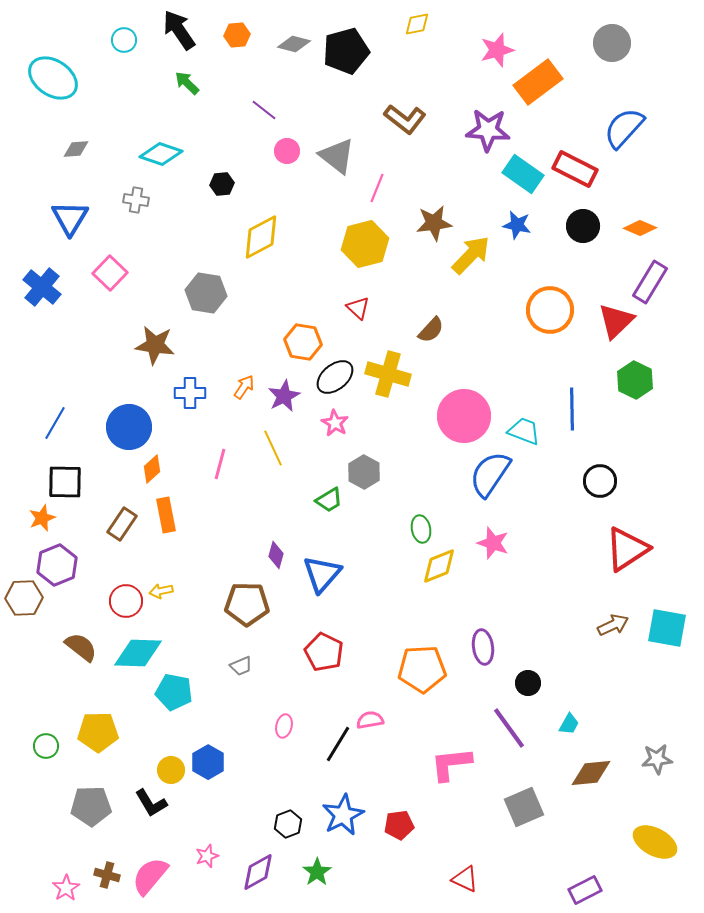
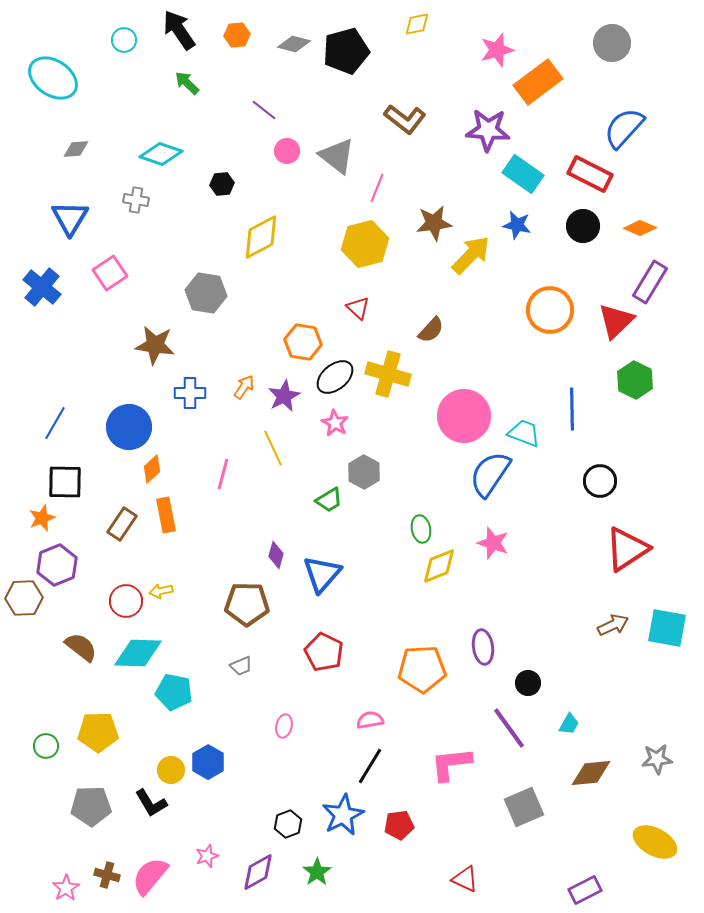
red rectangle at (575, 169): moved 15 px right, 5 px down
pink square at (110, 273): rotated 12 degrees clockwise
cyan trapezoid at (524, 431): moved 2 px down
pink line at (220, 464): moved 3 px right, 10 px down
black line at (338, 744): moved 32 px right, 22 px down
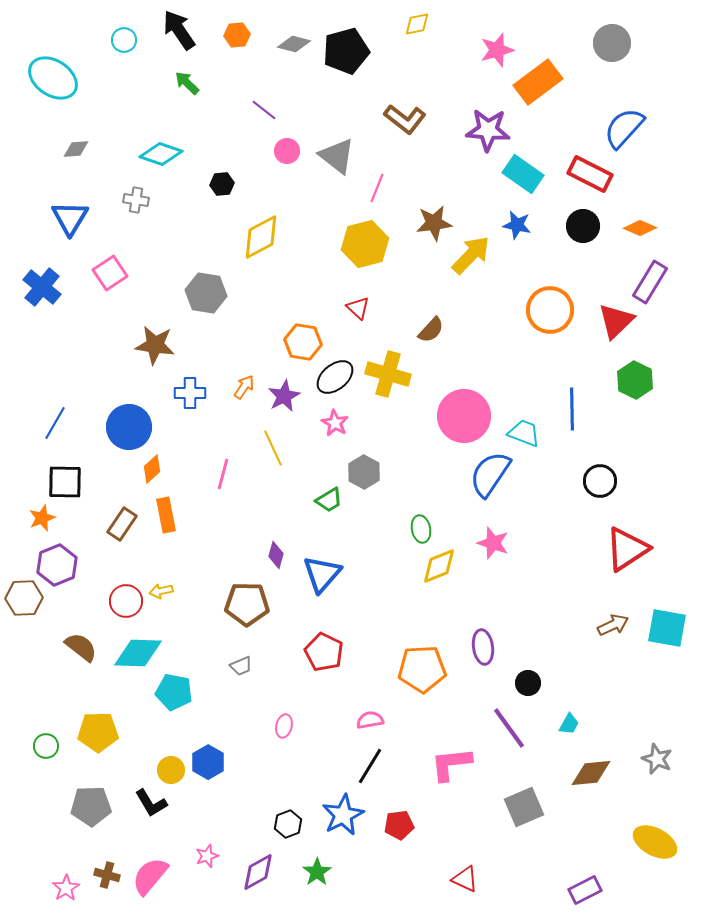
gray star at (657, 759): rotated 28 degrees clockwise
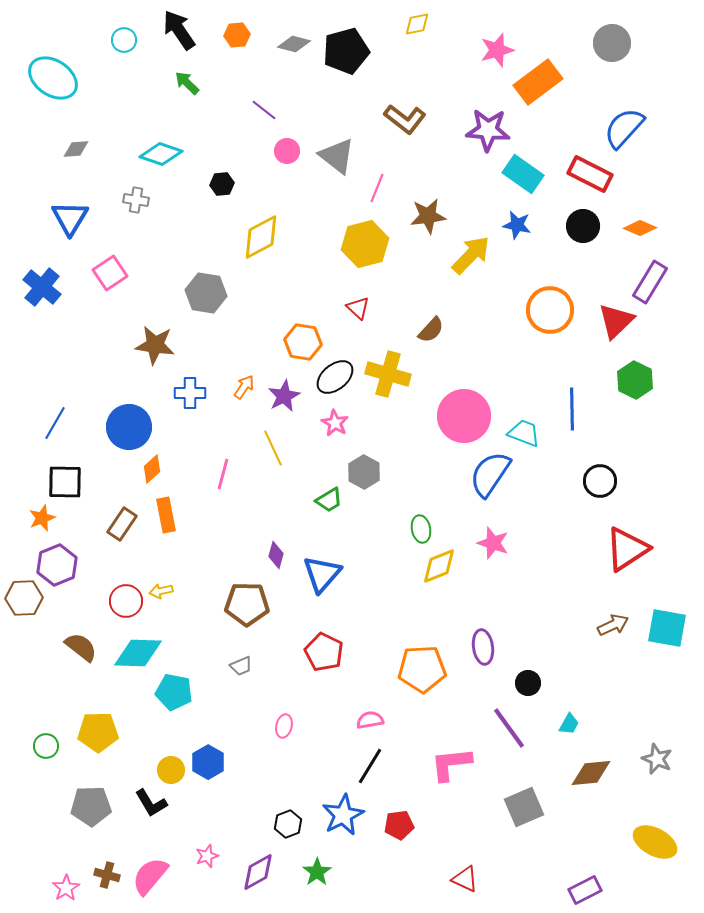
brown star at (434, 223): moved 6 px left, 7 px up
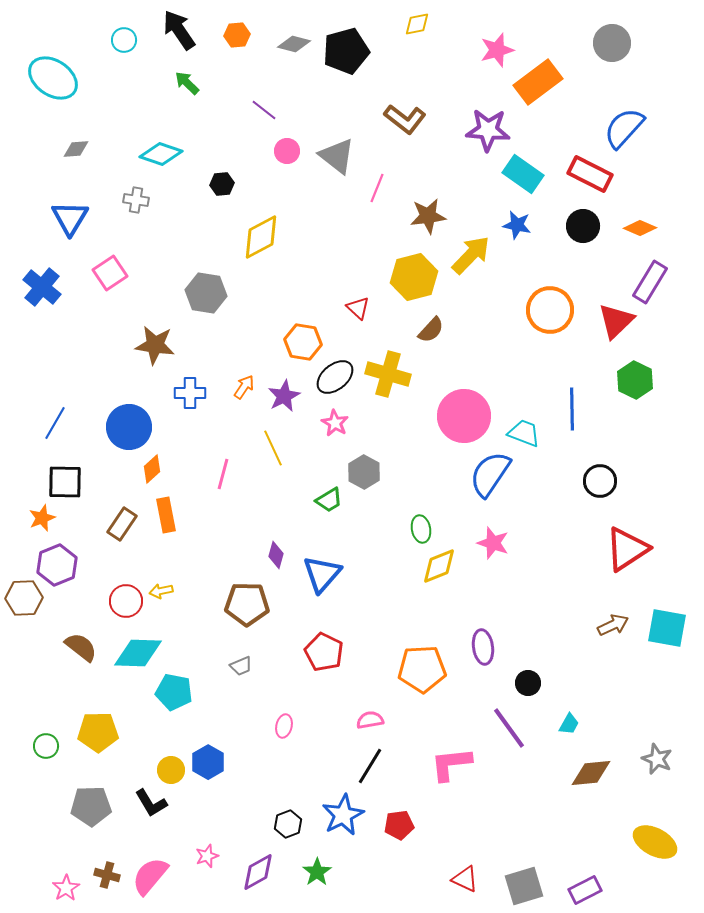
yellow hexagon at (365, 244): moved 49 px right, 33 px down
gray square at (524, 807): moved 79 px down; rotated 6 degrees clockwise
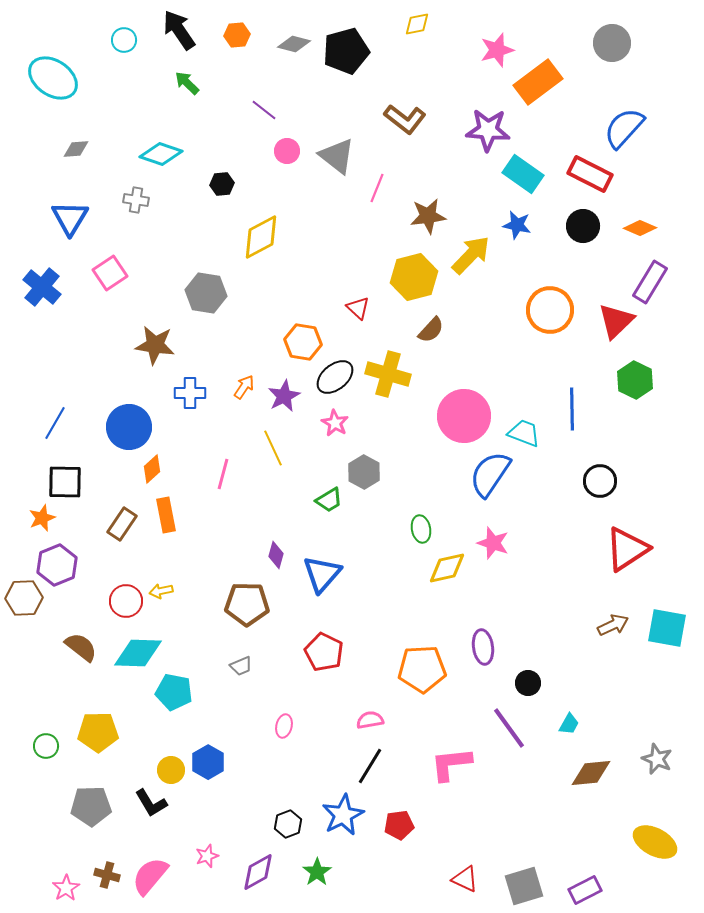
yellow diamond at (439, 566): moved 8 px right, 2 px down; rotated 9 degrees clockwise
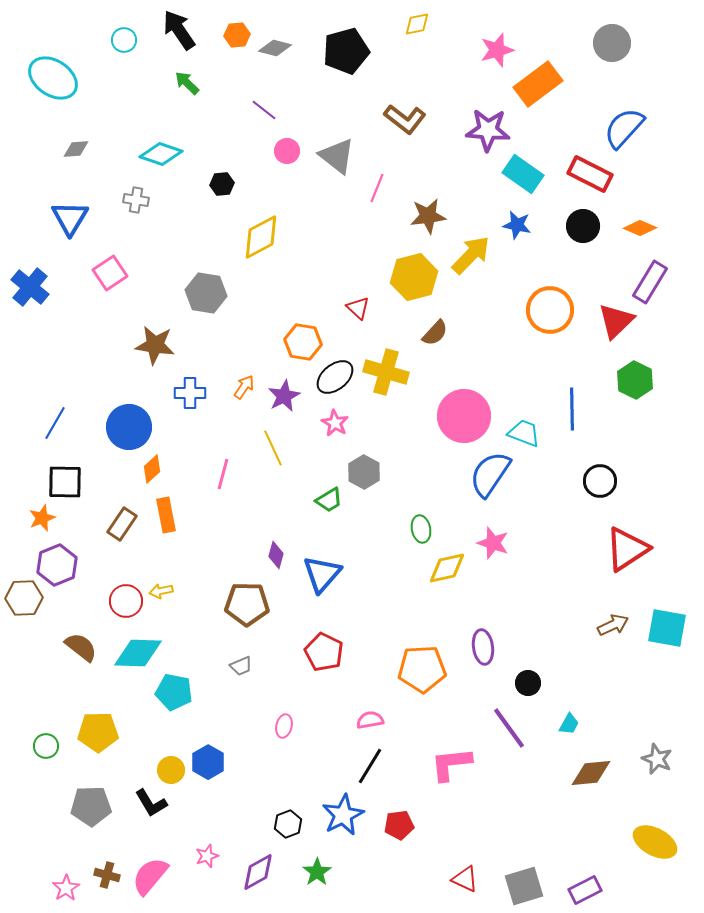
gray diamond at (294, 44): moved 19 px left, 4 px down
orange rectangle at (538, 82): moved 2 px down
blue cross at (42, 287): moved 12 px left
brown semicircle at (431, 330): moved 4 px right, 3 px down
yellow cross at (388, 374): moved 2 px left, 2 px up
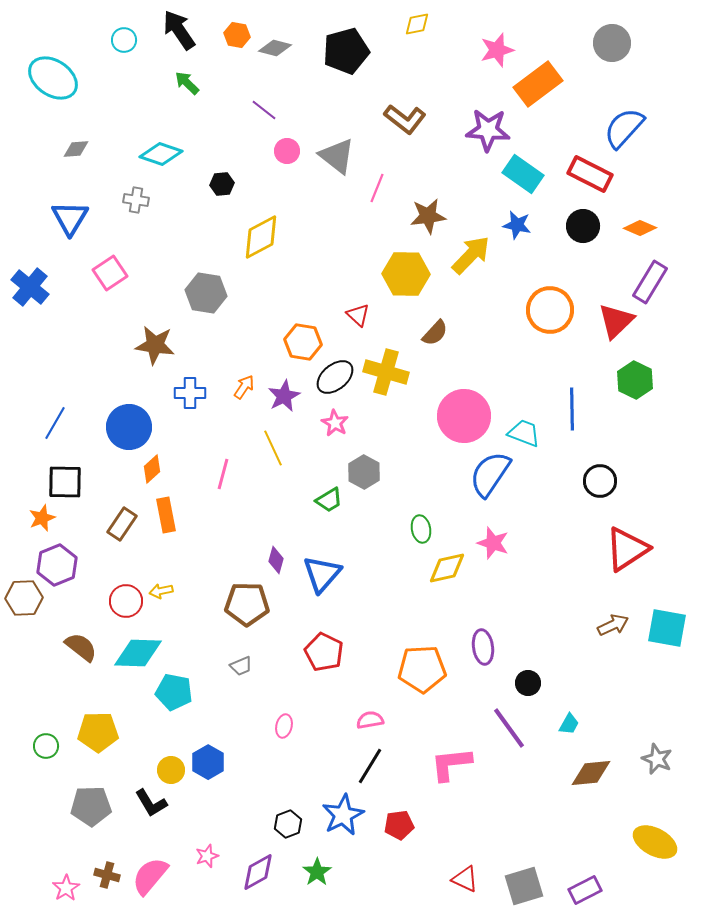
orange hexagon at (237, 35): rotated 15 degrees clockwise
yellow hexagon at (414, 277): moved 8 px left, 3 px up; rotated 15 degrees clockwise
red triangle at (358, 308): moved 7 px down
purple diamond at (276, 555): moved 5 px down
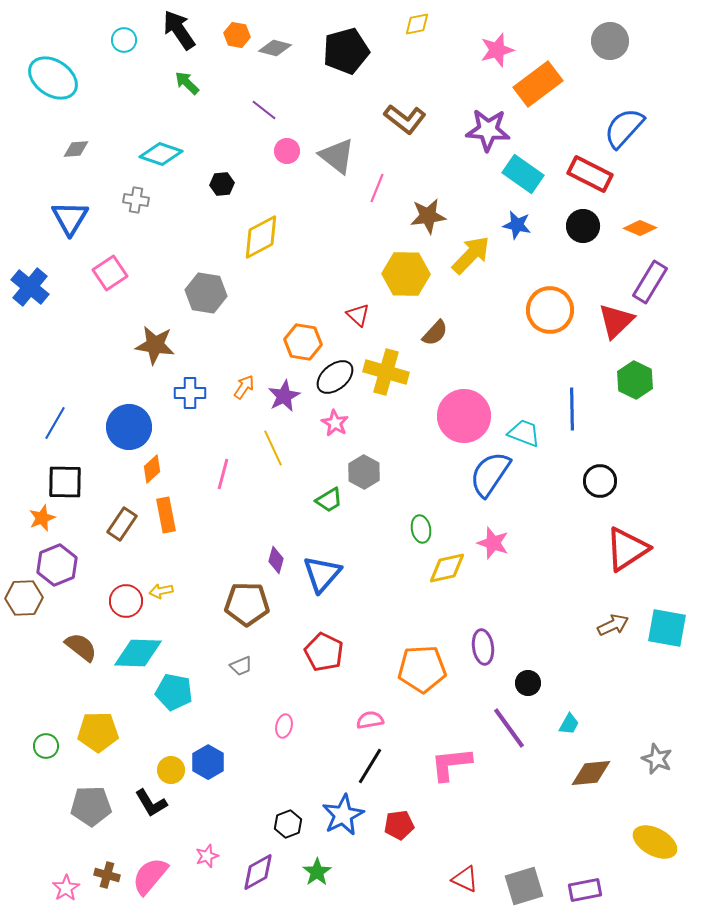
gray circle at (612, 43): moved 2 px left, 2 px up
purple rectangle at (585, 890): rotated 16 degrees clockwise
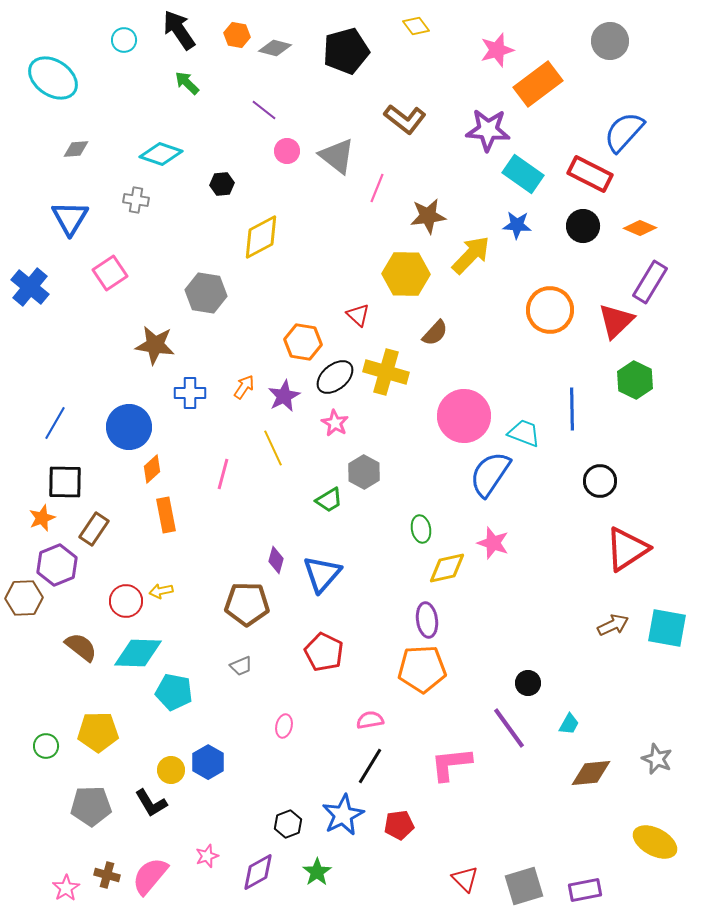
yellow diamond at (417, 24): moved 1 px left, 2 px down; rotated 64 degrees clockwise
blue semicircle at (624, 128): moved 4 px down
blue star at (517, 225): rotated 8 degrees counterclockwise
brown rectangle at (122, 524): moved 28 px left, 5 px down
purple ellipse at (483, 647): moved 56 px left, 27 px up
red triangle at (465, 879): rotated 20 degrees clockwise
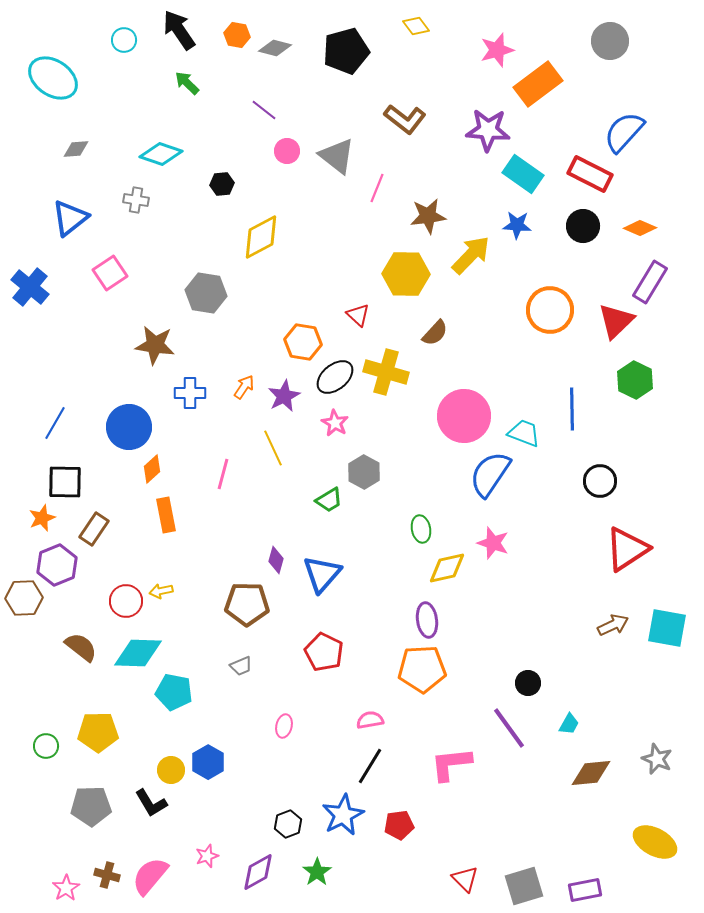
blue triangle at (70, 218): rotated 21 degrees clockwise
